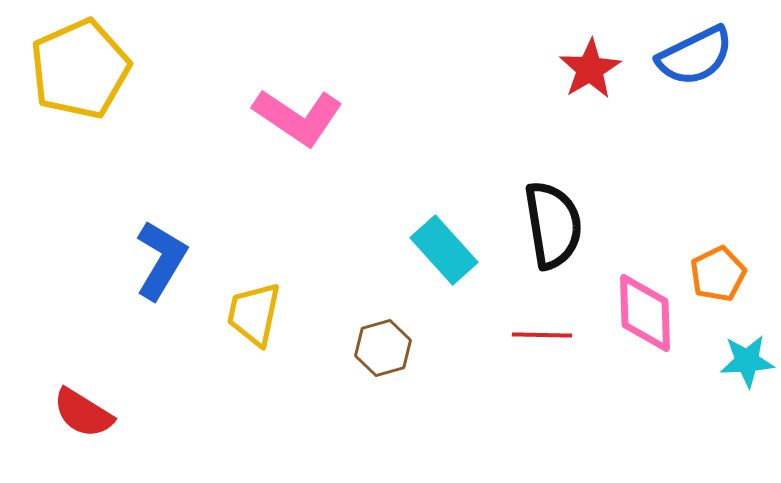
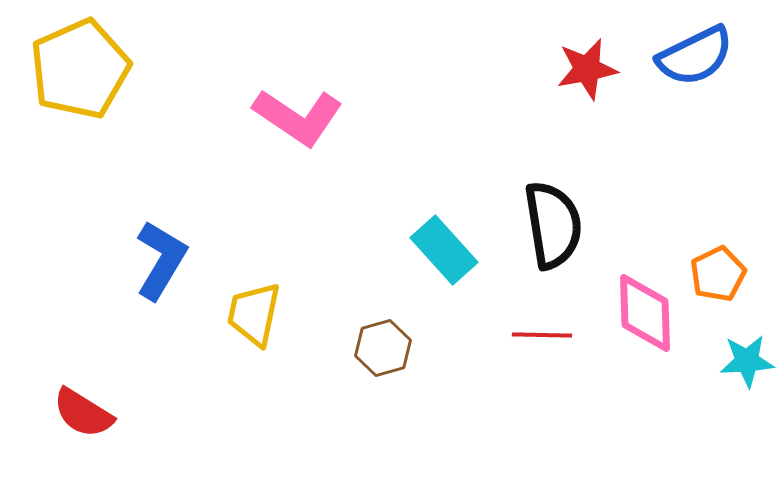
red star: moved 3 px left; rotated 20 degrees clockwise
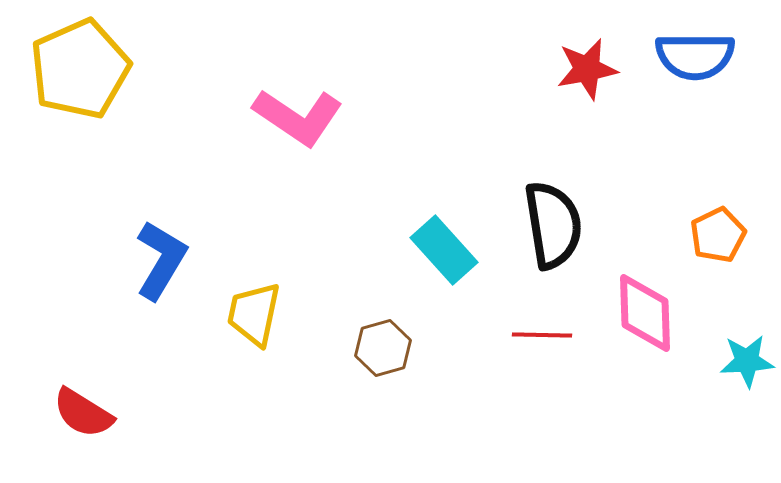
blue semicircle: rotated 26 degrees clockwise
orange pentagon: moved 39 px up
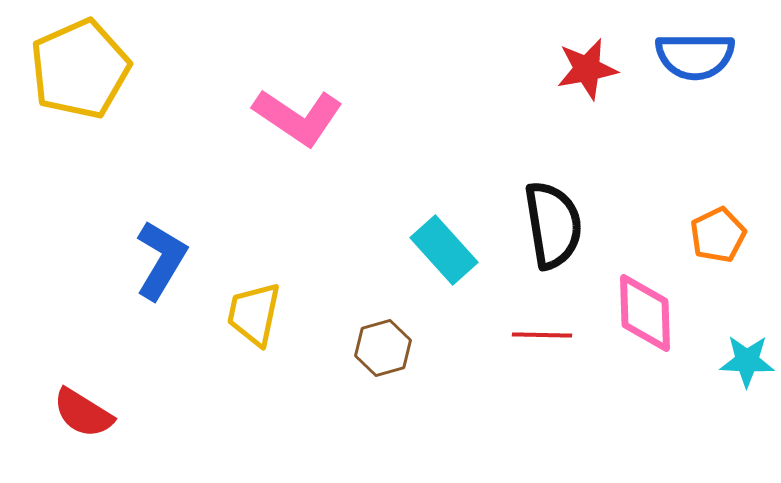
cyan star: rotated 6 degrees clockwise
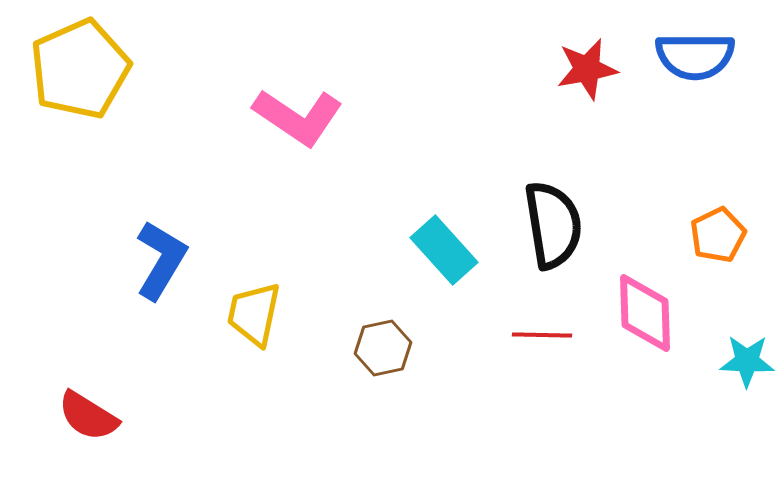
brown hexagon: rotated 4 degrees clockwise
red semicircle: moved 5 px right, 3 px down
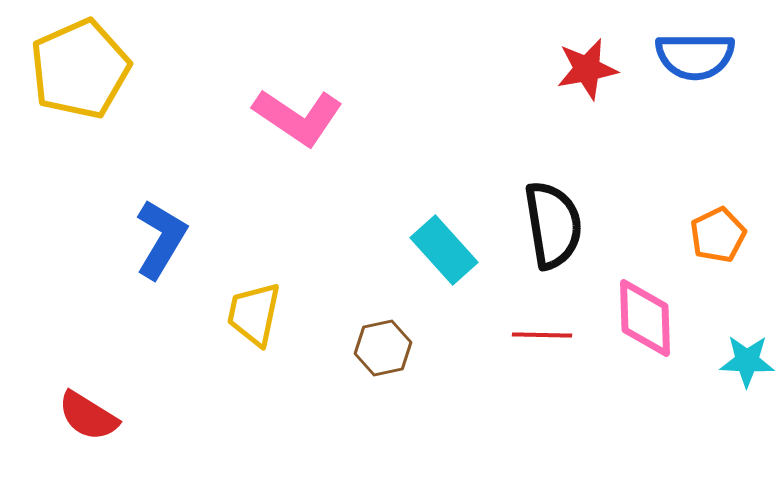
blue L-shape: moved 21 px up
pink diamond: moved 5 px down
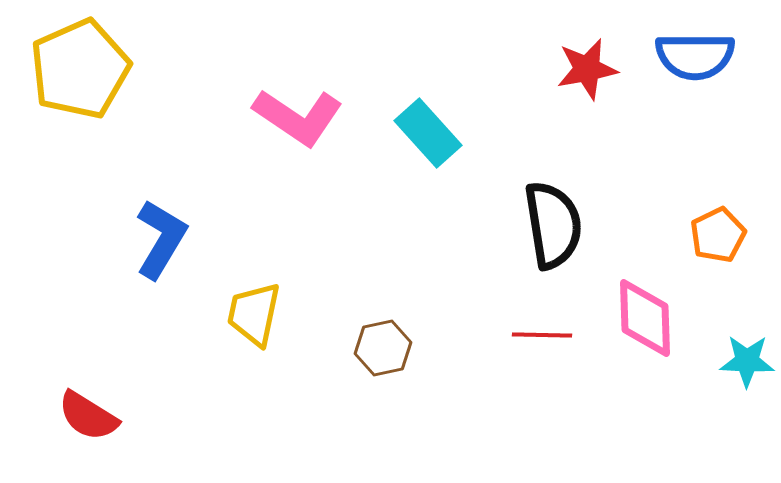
cyan rectangle: moved 16 px left, 117 px up
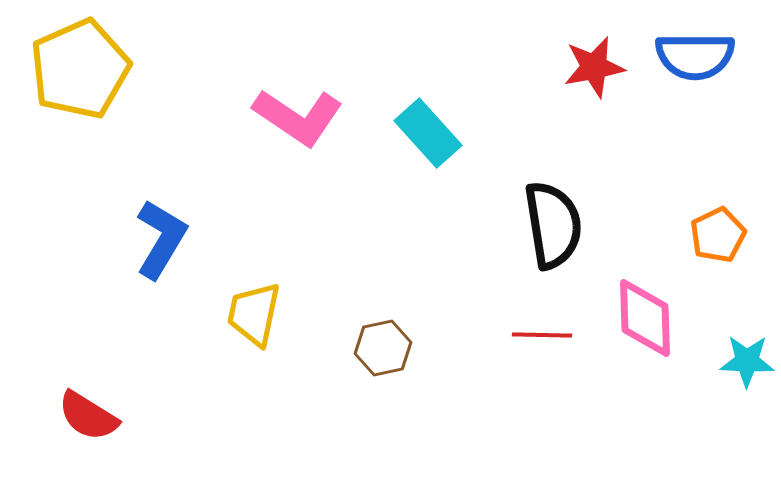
red star: moved 7 px right, 2 px up
